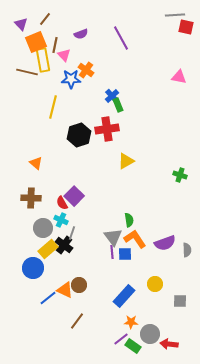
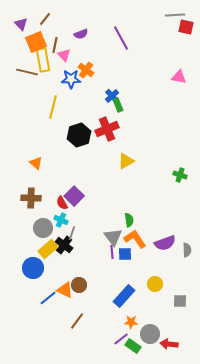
red cross at (107, 129): rotated 15 degrees counterclockwise
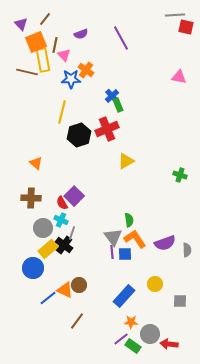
yellow line at (53, 107): moved 9 px right, 5 px down
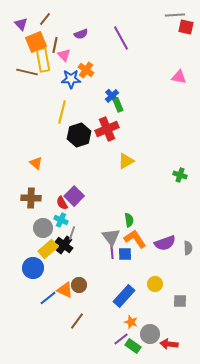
gray triangle at (113, 237): moved 2 px left
gray semicircle at (187, 250): moved 1 px right, 2 px up
orange star at (131, 322): rotated 16 degrees clockwise
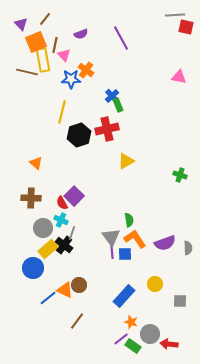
red cross at (107, 129): rotated 10 degrees clockwise
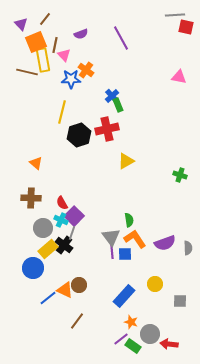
purple square at (74, 196): moved 20 px down
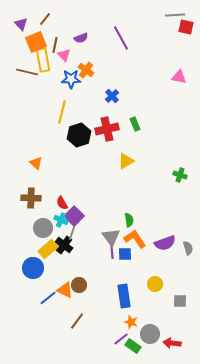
purple semicircle at (81, 34): moved 4 px down
green rectangle at (118, 105): moved 17 px right, 19 px down
gray semicircle at (188, 248): rotated 16 degrees counterclockwise
blue rectangle at (124, 296): rotated 50 degrees counterclockwise
red arrow at (169, 344): moved 3 px right, 1 px up
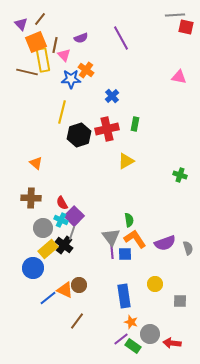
brown line at (45, 19): moved 5 px left
green rectangle at (135, 124): rotated 32 degrees clockwise
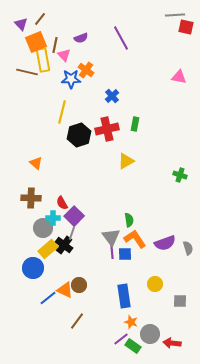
cyan cross at (61, 220): moved 8 px left, 2 px up; rotated 24 degrees counterclockwise
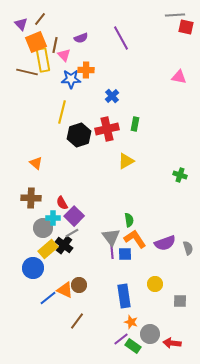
orange cross at (86, 70): rotated 35 degrees counterclockwise
gray line at (72, 233): rotated 40 degrees clockwise
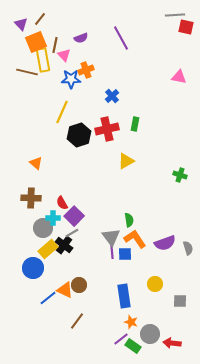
orange cross at (86, 70): rotated 21 degrees counterclockwise
yellow line at (62, 112): rotated 10 degrees clockwise
